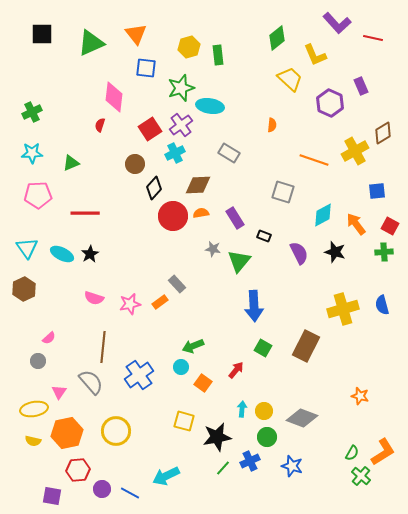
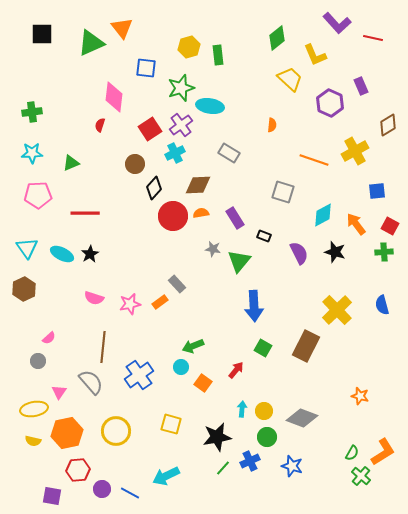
orange triangle at (136, 34): moved 14 px left, 6 px up
green cross at (32, 112): rotated 18 degrees clockwise
brown diamond at (383, 133): moved 5 px right, 8 px up
yellow cross at (343, 309): moved 6 px left, 1 px down; rotated 28 degrees counterclockwise
yellow square at (184, 421): moved 13 px left, 3 px down
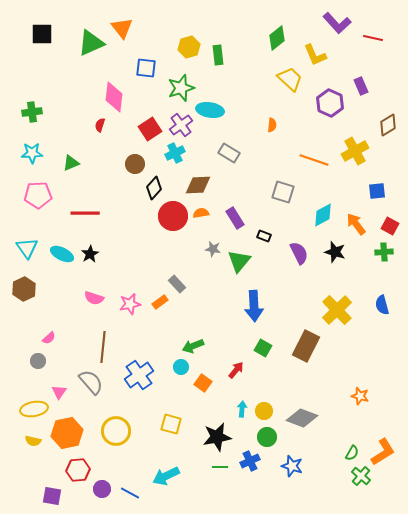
cyan ellipse at (210, 106): moved 4 px down
green line at (223, 468): moved 3 px left, 1 px up; rotated 49 degrees clockwise
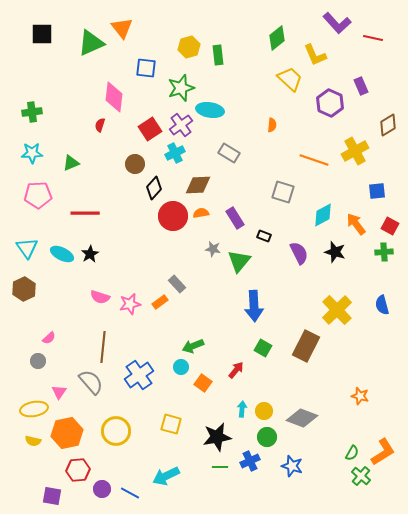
pink semicircle at (94, 298): moved 6 px right, 1 px up
